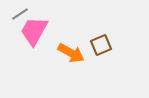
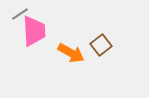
pink trapezoid: rotated 148 degrees clockwise
brown square: rotated 15 degrees counterclockwise
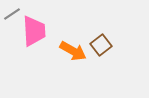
gray line: moved 8 px left
orange arrow: moved 2 px right, 2 px up
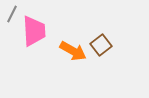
gray line: rotated 30 degrees counterclockwise
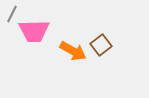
pink trapezoid: rotated 92 degrees clockwise
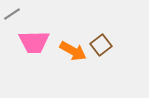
gray line: rotated 30 degrees clockwise
pink trapezoid: moved 11 px down
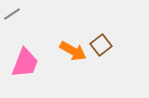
pink trapezoid: moved 9 px left, 21 px down; rotated 68 degrees counterclockwise
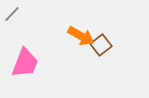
gray line: rotated 12 degrees counterclockwise
orange arrow: moved 8 px right, 15 px up
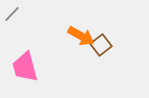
pink trapezoid: moved 4 px down; rotated 144 degrees clockwise
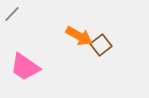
orange arrow: moved 2 px left
pink trapezoid: rotated 40 degrees counterclockwise
